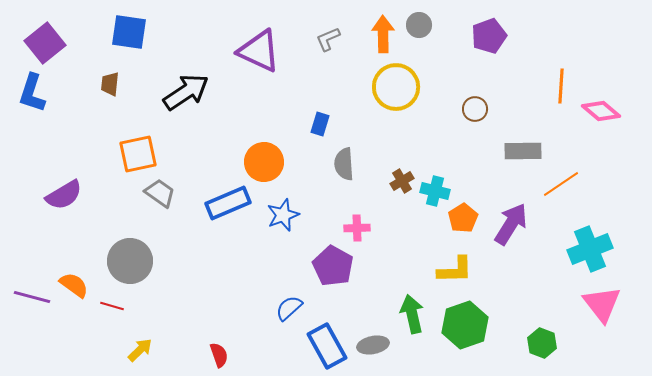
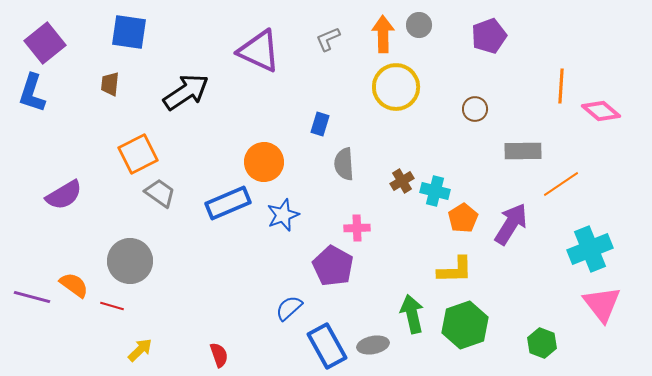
orange square at (138, 154): rotated 15 degrees counterclockwise
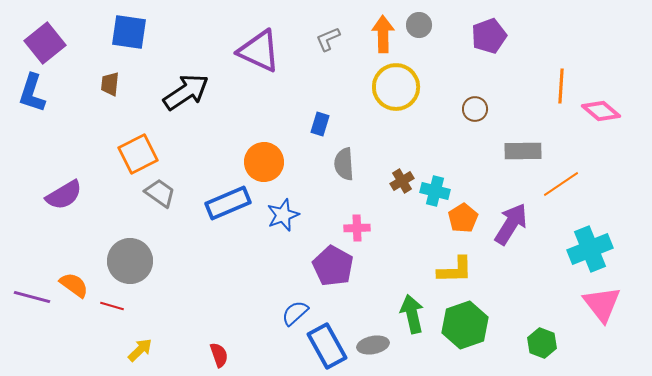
blue semicircle at (289, 308): moved 6 px right, 5 px down
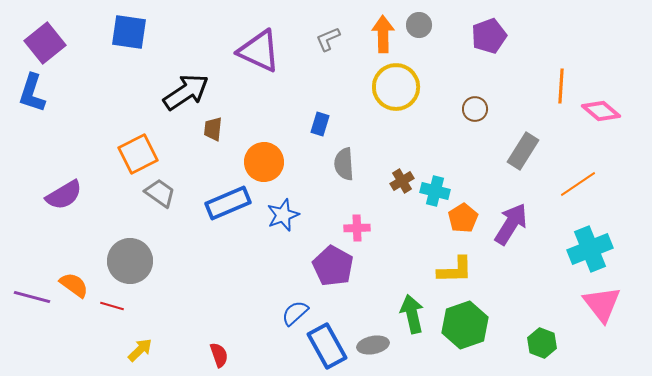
brown trapezoid at (110, 84): moved 103 px right, 45 px down
gray rectangle at (523, 151): rotated 57 degrees counterclockwise
orange line at (561, 184): moved 17 px right
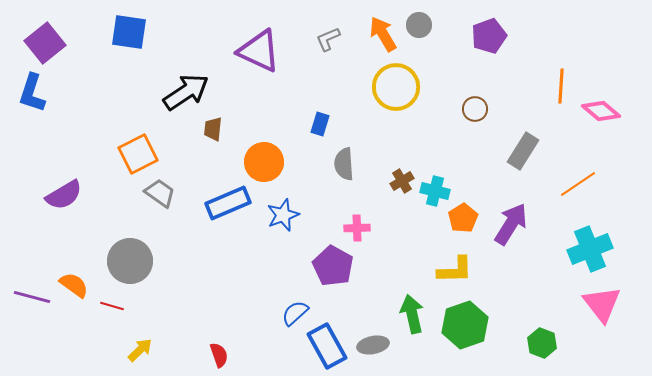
orange arrow at (383, 34): rotated 30 degrees counterclockwise
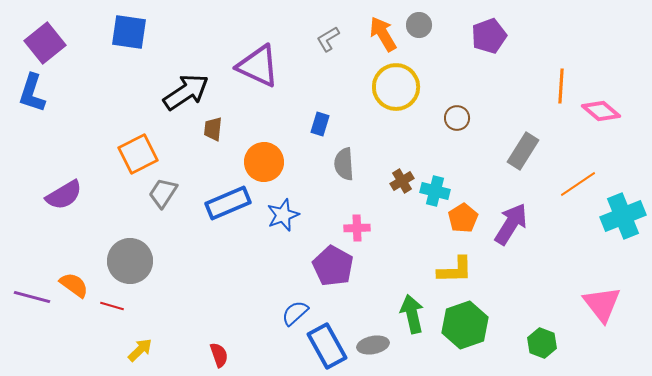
gray L-shape at (328, 39): rotated 8 degrees counterclockwise
purple triangle at (259, 51): moved 1 px left, 15 px down
brown circle at (475, 109): moved 18 px left, 9 px down
gray trapezoid at (160, 193): moved 3 px right; rotated 92 degrees counterclockwise
cyan cross at (590, 249): moved 33 px right, 33 px up
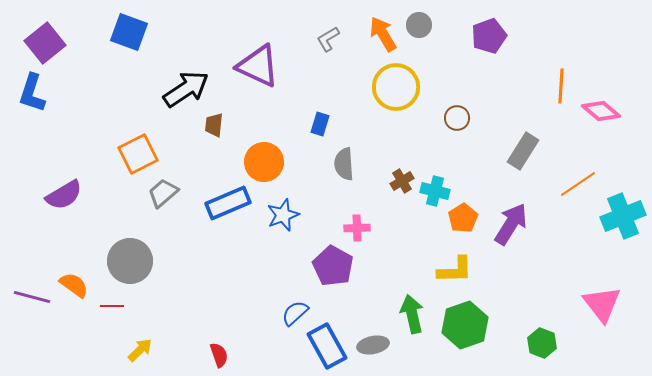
blue square at (129, 32): rotated 12 degrees clockwise
black arrow at (186, 92): moved 3 px up
brown trapezoid at (213, 129): moved 1 px right, 4 px up
gray trapezoid at (163, 193): rotated 16 degrees clockwise
red line at (112, 306): rotated 15 degrees counterclockwise
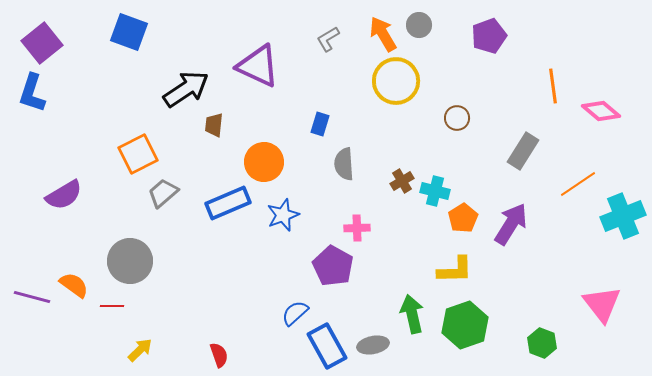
purple square at (45, 43): moved 3 px left
orange line at (561, 86): moved 8 px left; rotated 12 degrees counterclockwise
yellow circle at (396, 87): moved 6 px up
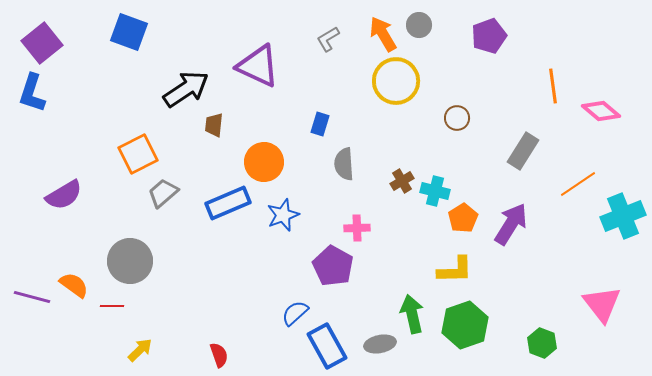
gray ellipse at (373, 345): moved 7 px right, 1 px up
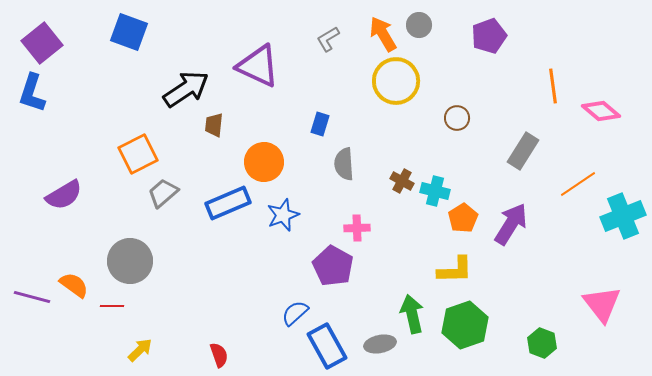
brown cross at (402, 181): rotated 30 degrees counterclockwise
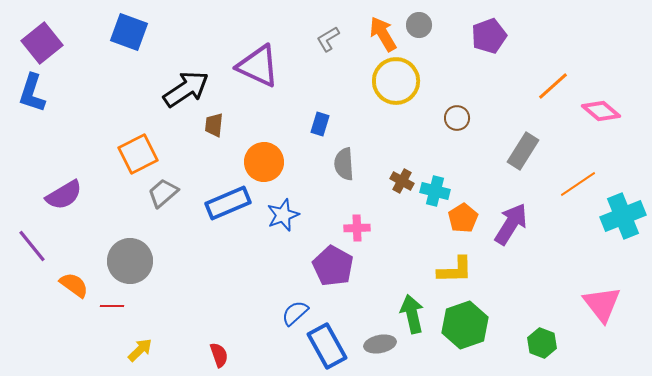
orange line at (553, 86): rotated 56 degrees clockwise
purple line at (32, 297): moved 51 px up; rotated 36 degrees clockwise
